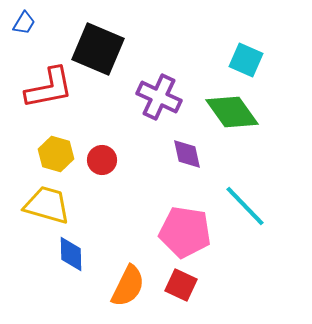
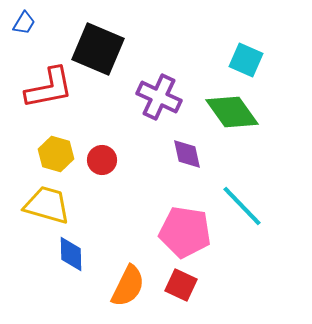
cyan line: moved 3 px left
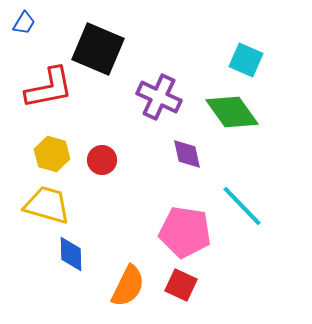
yellow hexagon: moved 4 px left
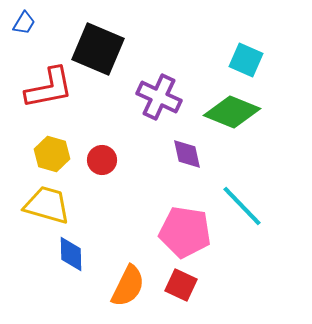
green diamond: rotated 32 degrees counterclockwise
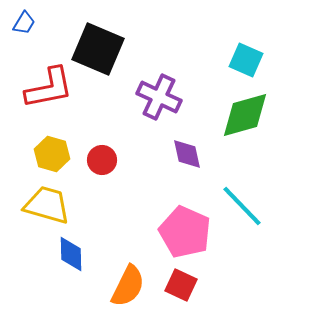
green diamond: moved 13 px right, 3 px down; rotated 38 degrees counterclockwise
pink pentagon: rotated 15 degrees clockwise
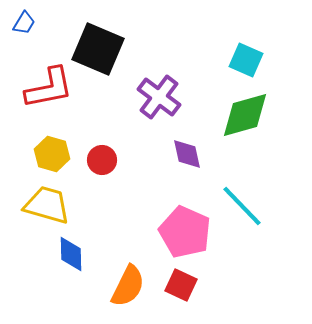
purple cross: rotated 12 degrees clockwise
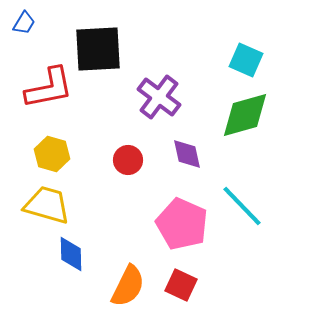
black square: rotated 26 degrees counterclockwise
red circle: moved 26 px right
pink pentagon: moved 3 px left, 8 px up
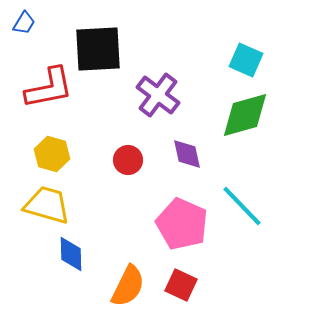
purple cross: moved 1 px left, 2 px up
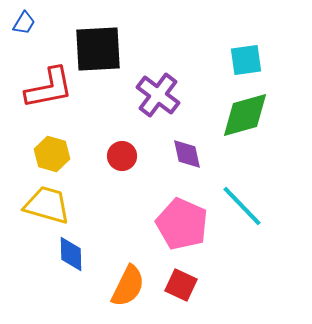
cyan square: rotated 32 degrees counterclockwise
red circle: moved 6 px left, 4 px up
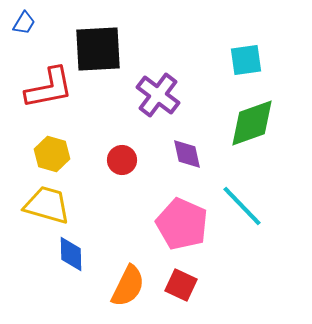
green diamond: moved 7 px right, 8 px down; rotated 4 degrees counterclockwise
red circle: moved 4 px down
